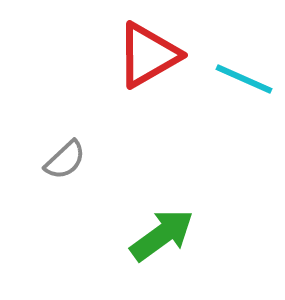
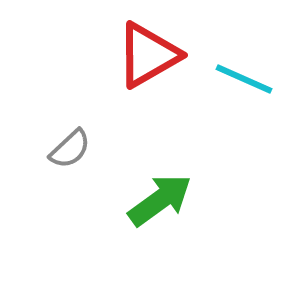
gray semicircle: moved 5 px right, 11 px up
green arrow: moved 2 px left, 35 px up
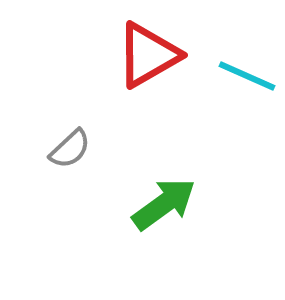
cyan line: moved 3 px right, 3 px up
green arrow: moved 4 px right, 4 px down
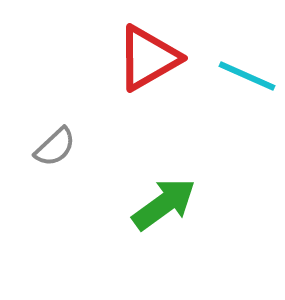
red triangle: moved 3 px down
gray semicircle: moved 15 px left, 2 px up
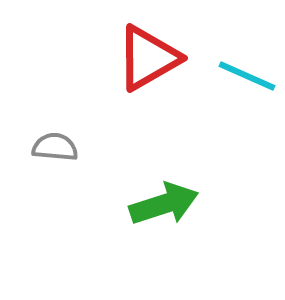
gray semicircle: rotated 132 degrees counterclockwise
green arrow: rotated 18 degrees clockwise
